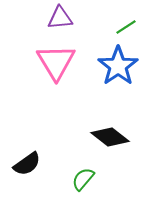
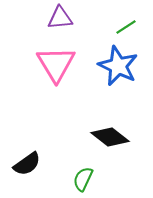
pink triangle: moved 2 px down
blue star: rotated 12 degrees counterclockwise
green semicircle: rotated 15 degrees counterclockwise
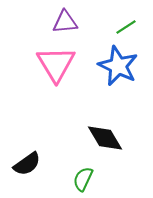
purple triangle: moved 5 px right, 4 px down
black diamond: moved 5 px left, 1 px down; rotated 21 degrees clockwise
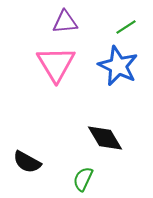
black semicircle: moved 2 px up; rotated 64 degrees clockwise
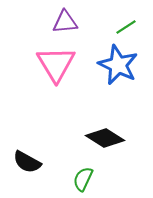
blue star: moved 1 px up
black diamond: rotated 27 degrees counterclockwise
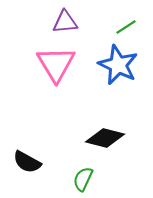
black diamond: rotated 18 degrees counterclockwise
